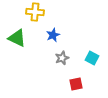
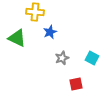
blue star: moved 3 px left, 3 px up
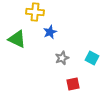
green triangle: moved 1 px down
red square: moved 3 px left
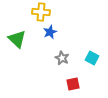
yellow cross: moved 6 px right
green triangle: rotated 18 degrees clockwise
gray star: rotated 24 degrees counterclockwise
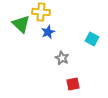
blue star: moved 2 px left
green triangle: moved 4 px right, 15 px up
cyan square: moved 19 px up
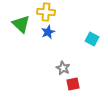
yellow cross: moved 5 px right
gray star: moved 1 px right, 10 px down
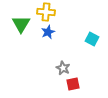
green triangle: rotated 18 degrees clockwise
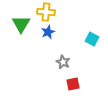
gray star: moved 6 px up
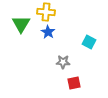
blue star: rotated 16 degrees counterclockwise
cyan square: moved 3 px left, 3 px down
gray star: rotated 24 degrees counterclockwise
red square: moved 1 px right, 1 px up
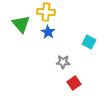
green triangle: rotated 12 degrees counterclockwise
red square: rotated 24 degrees counterclockwise
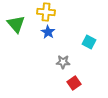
green triangle: moved 5 px left
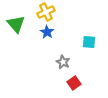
yellow cross: rotated 30 degrees counterclockwise
blue star: moved 1 px left
cyan square: rotated 24 degrees counterclockwise
gray star: rotated 24 degrees clockwise
